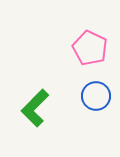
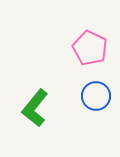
green L-shape: rotated 6 degrees counterclockwise
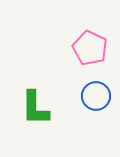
green L-shape: rotated 39 degrees counterclockwise
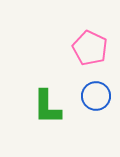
green L-shape: moved 12 px right, 1 px up
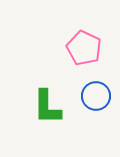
pink pentagon: moved 6 px left
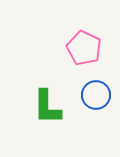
blue circle: moved 1 px up
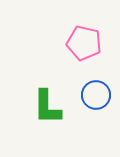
pink pentagon: moved 5 px up; rotated 12 degrees counterclockwise
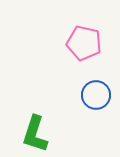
green L-shape: moved 12 px left, 27 px down; rotated 18 degrees clockwise
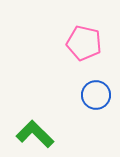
green L-shape: rotated 117 degrees clockwise
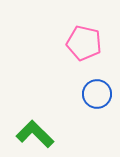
blue circle: moved 1 px right, 1 px up
